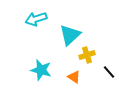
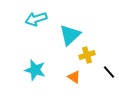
cyan star: moved 6 px left
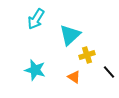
cyan arrow: rotated 40 degrees counterclockwise
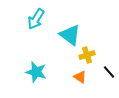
cyan triangle: rotated 40 degrees counterclockwise
cyan star: moved 1 px right, 2 px down
orange triangle: moved 6 px right
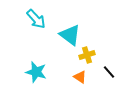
cyan arrow: rotated 75 degrees counterclockwise
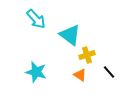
orange triangle: moved 2 px up
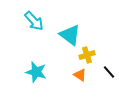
cyan arrow: moved 2 px left, 2 px down
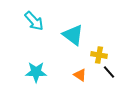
cyan triangle: moved 3 px right
yellow cross: moved 12 px right; rotated 28 degrees clockwise
cyan star: rotated 15 degrees counterclockwise
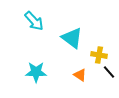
cyan triangle: moved 1 px left, 3 px down
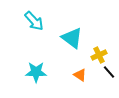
yellow cross: rotated 35 degrees counterclockwise
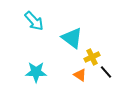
yellow cross: moved 7 px left, 2 px down
black line: moved 3 px left
